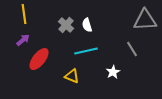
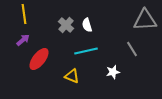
white star: rotated 16 degrees clockwise
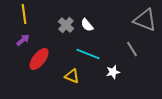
gray triangle: rotated 25 degrees clockwise
white semicircle: rotated 24 degrees counterclockwise
cyan line: moved 2 px right, 3 px down; rotated 35 degrees clockwise
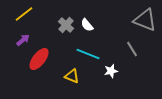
yellow line: rotated 60 degrees clockwise
white star: moved 2 px left, 1 px up
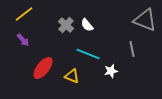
purple arrow: rotated 88 degrees clockwise
gray line: rotated 21 degrees clockwise
red ellipse: moved 4 px right, 9 px down
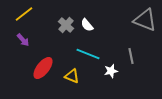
gray line: moved 1 px left, 7 px down
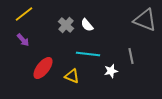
cyan line: rotated 15 degrees counterclockwise
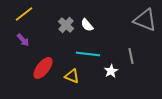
white star: rotated 16 degrees counterclockwise
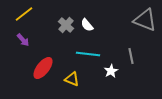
yellow triangle: moved 3 px down
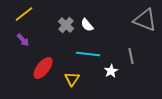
yellow triangle: rotated 42 degrees clockwise
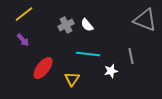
gray cross: rotated 21 degrees clockwise
white star: rotated 16 degrees clockwise
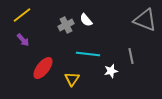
yellow line: moved 2 px left, 1 px down
white semicircle: moved 1 px left, 5 px up
